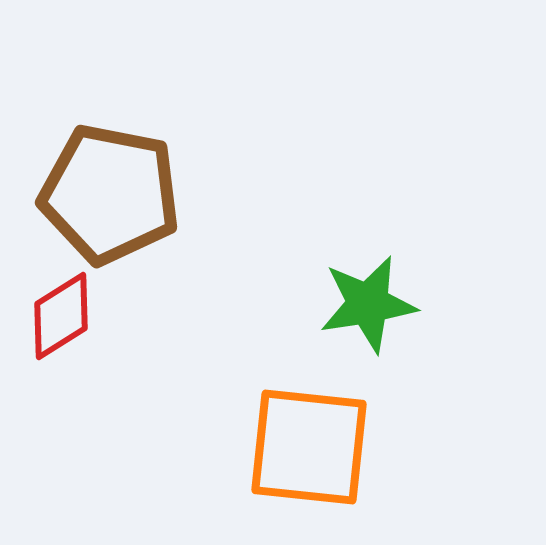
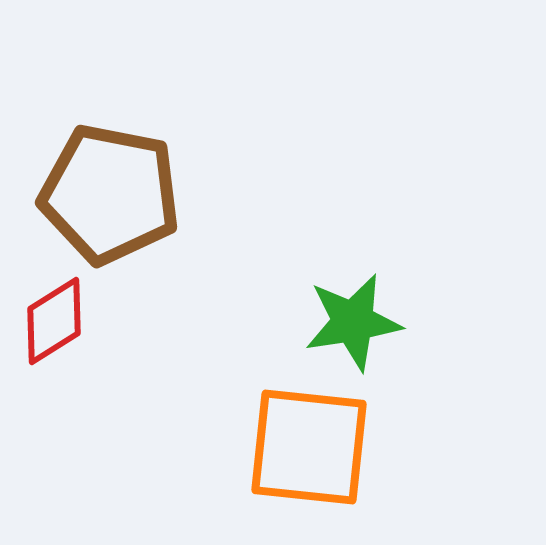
green star: moved 15 px left, 18 px down
red diamond: moved 7 px left, 5 px down
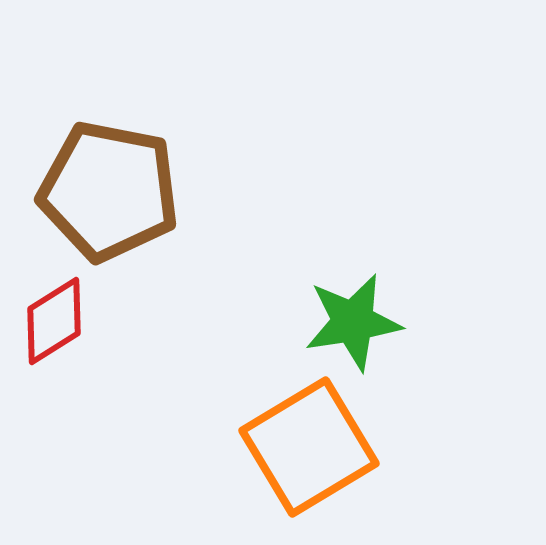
brown pentagon: moved 1 px left, 3 px up
orange square: rotated 37 degrees counterclockwise
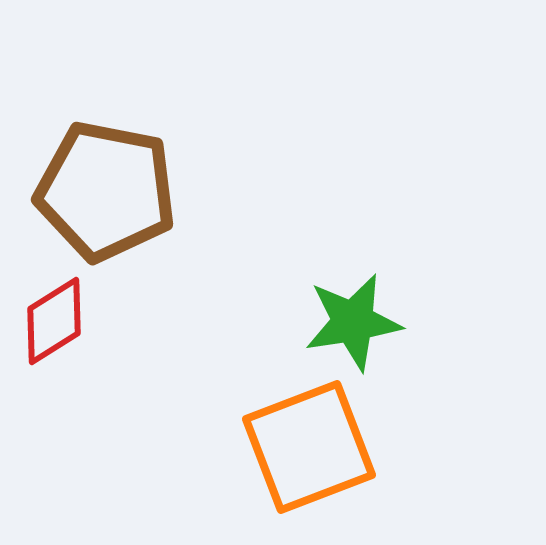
brown pentagon: moved 3 px left
orange square: rotated 10 degrees clockwise
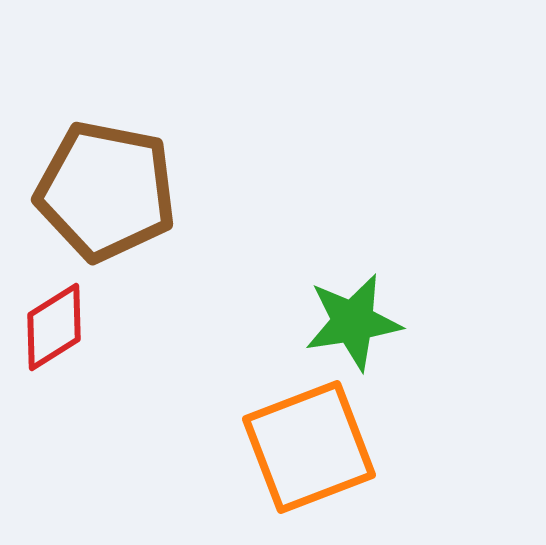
red diamond: moved 6 px down
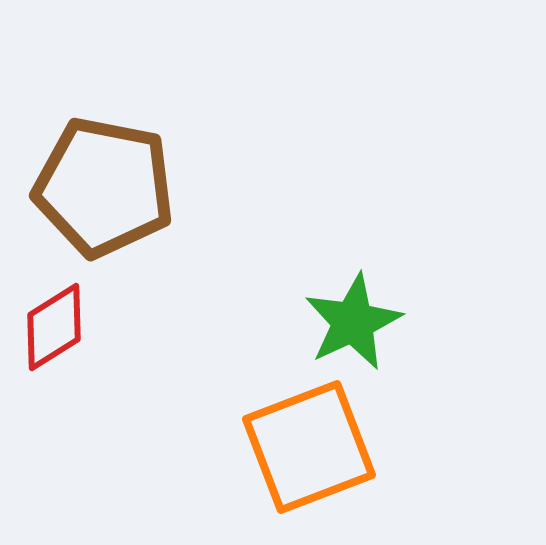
brown pentagon: moved 2 px left, 4 px up
green star: rotated 16 degrees counterclockwise
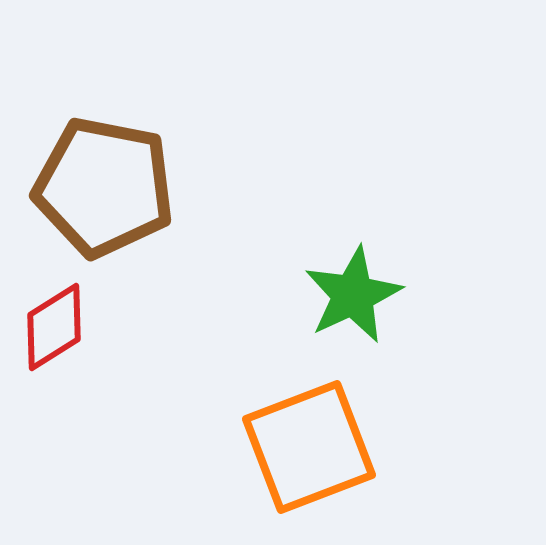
green star: moved 27 px up
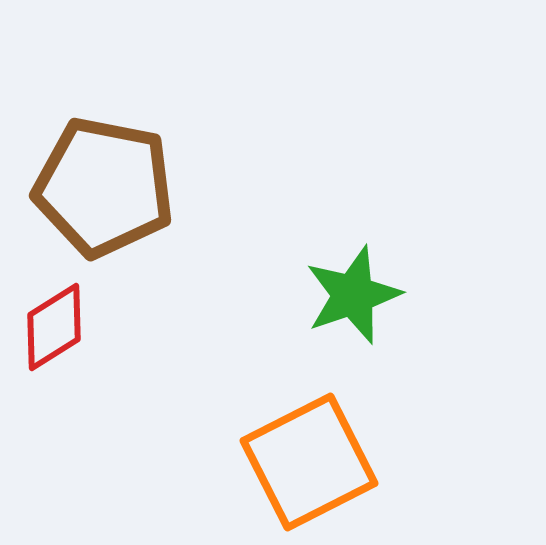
green star: rotated 6 degrees clockwise
orange square: moved 15 px down; rotated 6 degrees counterclockwise
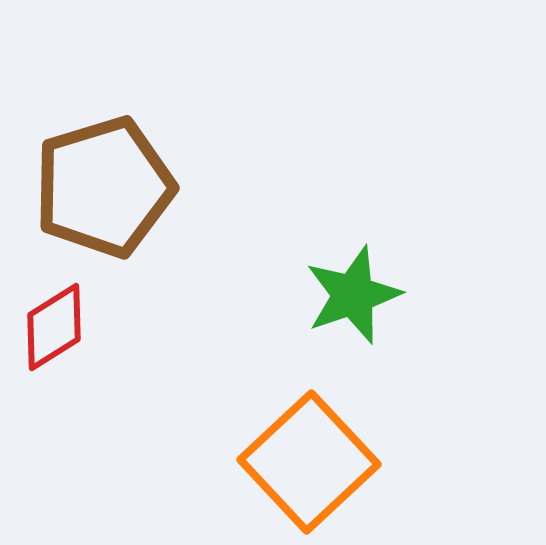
brown pentagon: rotated 28 degrees counterclockwise
orange square: rotated 16 degrees counterclockwise
